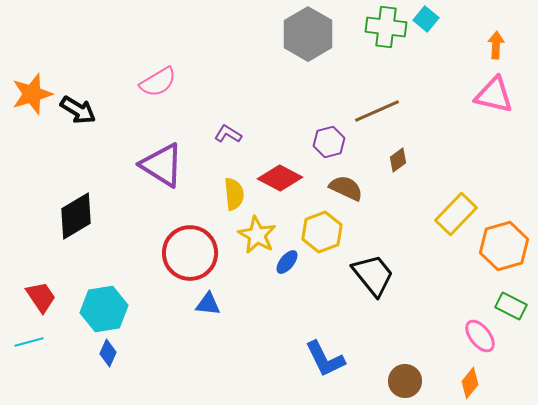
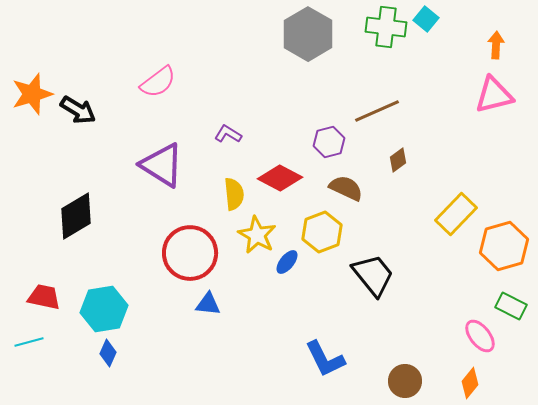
pink semicircle: rotated 6 degrees counterclockwise
pink triangle: rotated 27 degrees counterclockwise
red trapezoid: moved 3 px right; rotated 44 degrees counterclockwise
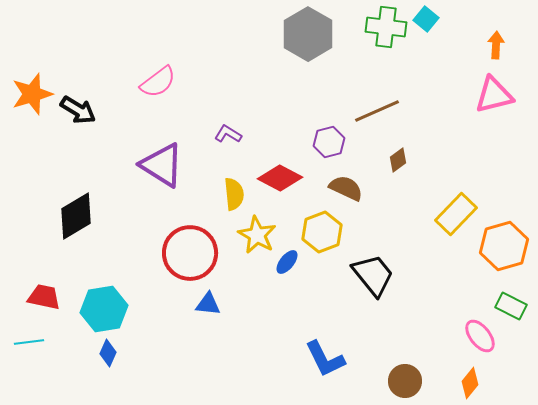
cyan line: rotated 8 degrees clockwise
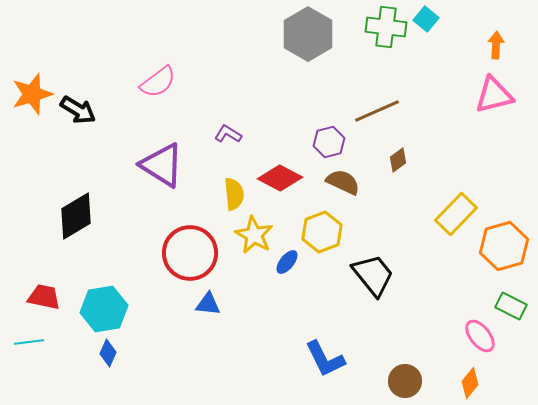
brown semicircle: moved 3 px left, 6 px up
yellow star: moved 3 px left
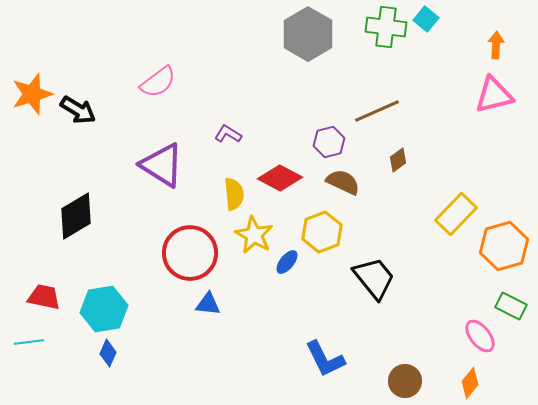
black trapezoid: moved 1 px right, 3 px down
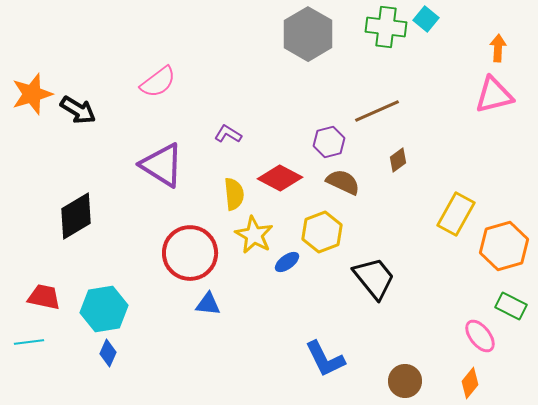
orange arrow: moved 2 px right, 3 px down
yellow rectangle: rotated 15 degrees counterclockwise
blue ellipse: rotated 15 degrees clockwise
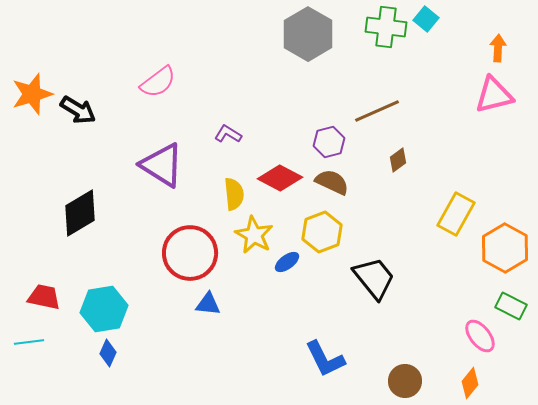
brown semicircle: moved 11 px left
black diamond: moved 4 px right, 3 px up
orange hexagon: moved 1 px right, 2 px down; rotated 15 degrees counterclockwise
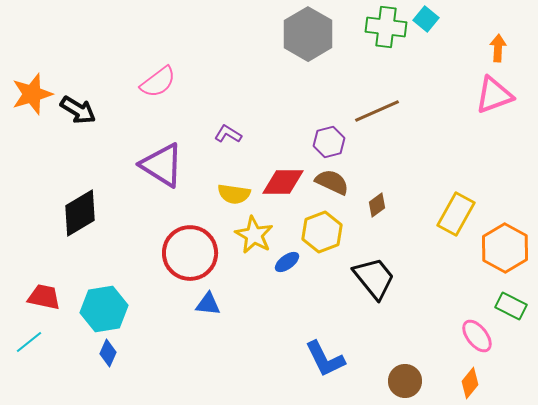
pink triangle: rotated 6 degrees counterclockwise
brown diamond: moved 21 px left, 45 px down
red diamond: moved 3 px right, 4 px down; rotated 27 degrees counterclockwise
yellow semicircle: rotated 104 degrees clockwise
pink ellipse: moved 3 px left
cyan line: rotated 32 degrees counterclockwise
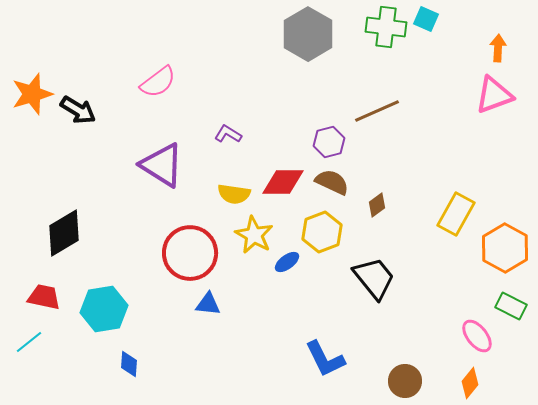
cyan square: rotated 15 degrees counterclockwise
black diamond: moved 16 px left, 20 px down
blue diamond: moved 21 px right, 11 px down; rotated 20 degrees counterclockwise
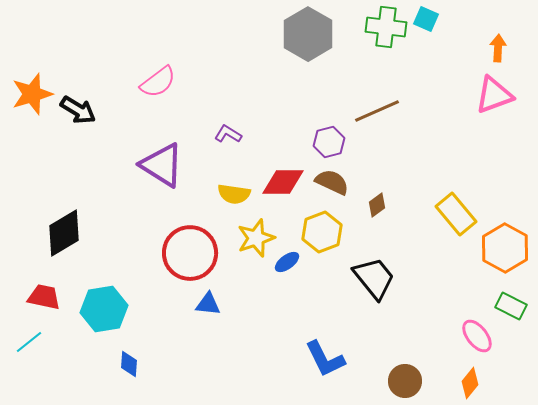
yellow rectangle: rotated 69 degrees counterclockwise
yellow star: moved 2 px right, 3 px down; rotated 24 degrees clockwise
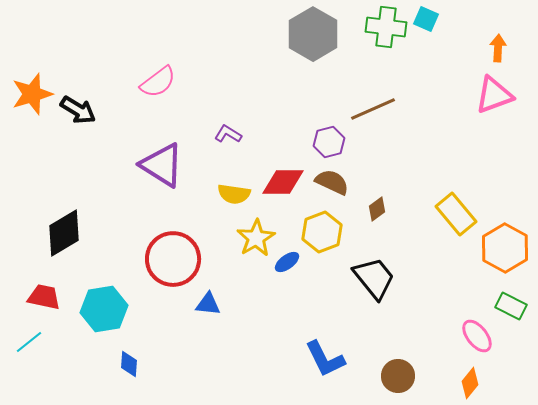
gray hexagon: moved 5 px right
brown line: moved 4 px left, 2 px up
brown diamond: moved 4 px down
yellow star: rotated 12 degrees counterclockwise
red circle: moved 17 px left, 6 px down
brown circle: moved 7 px left, 5 px up
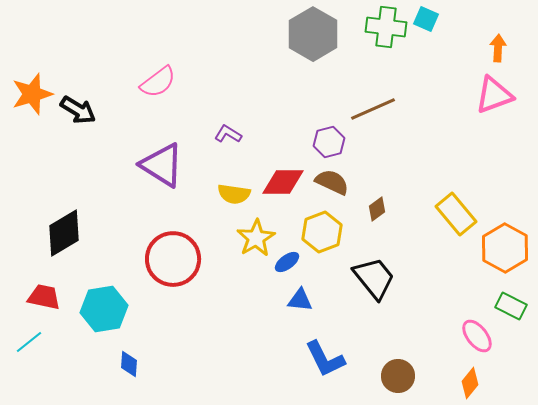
blue triangle: moved 92 px right, 4 px up
